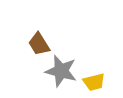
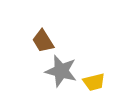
brown trapezoid: moved 4 px right, 3 px up
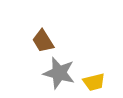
gray star: moved 2 px left, 2 px down
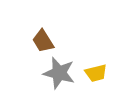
yellow trapezoid: moved 2 px right, 9 px up
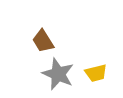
gray star: moved 1 px left, 1 px down; rotated 8 degrees clockwise
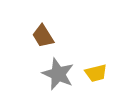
brown trapezoid: moved 5 px up
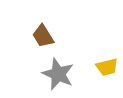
yellow trapezoid: moved 11 px right, 6 px up
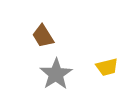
gray star: moved 2 px left; rotated 16 degrees clockwise
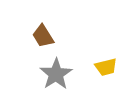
yellow trapezoid: moved 1 px left
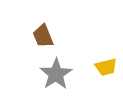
brown trapezoid: rotated 10 degrees clockwise
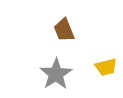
brown trapezoid: moved 21 px right, 6 px up
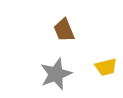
gray star: rotated 12 degrees clockwise
